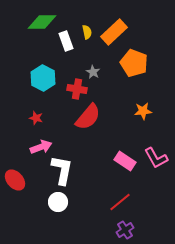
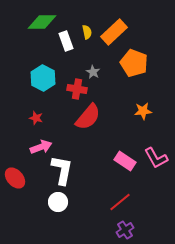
red ellipse: moved 2 px up
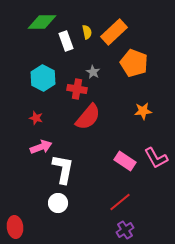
white L-shape: moved 1 px right, 1 px up
red ellipse: moved 49 px down; rotated 35 degrees clockwise
white circle: moved 1 px down
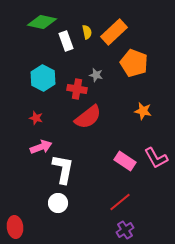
green diamond: rotated 12 degrees clockwise
gray star: moved 3 px right, 3 px down; rotated 16 degrees counterclockwise
orange star: rotated 18 degrees clockwise
red semicircle: rotated 12 degrees clockwise
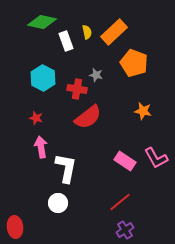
pink arrow: rotated 80 degrees counterclockwise
white L-shape: moved 3 px right, 1 px up
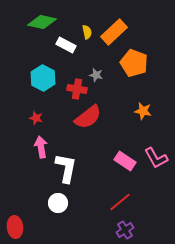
white rectangle: moved 4 px down; rotated 42 degrees counterclockwise
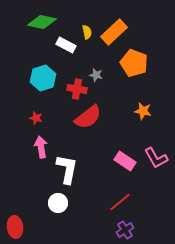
cyan hexagon: rotated 15 degrees clockwise
white L-shape: moved 1 px right, 1 px down
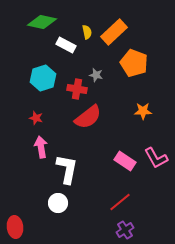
orange star: rotated 12 degrees counterclockwise
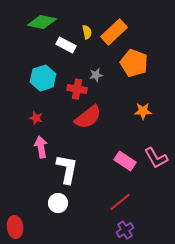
gray star: rotated 24 degrees counterclockwise
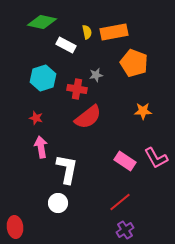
orange rectangle: rotated 32 degrees clockwise
